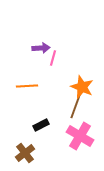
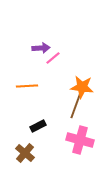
pink line: rotated 35 degrees clockwise
orange star: rotated 15 degrees counterclockwise
black rectangle: moved 3 px left, 1 px down
pink cross: moved 4 px down; rotated 16 degrees counterclockwise
brown cross: rotated 12 degrees counterclockwise
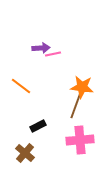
pink line: moved 4 px up; rotated 28 degrees clockwise
orange line: moved 6 px left; rotated 40 degrees clockwise
pink cross: rotated 20 degrees counterclockwise
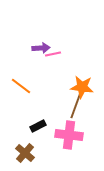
pink cross: moved 11 px left, 5 px up; rotated 12 degrees clockwise
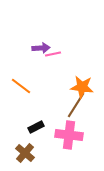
brown line: rotated 12 degrees clockwise
black rectangle: moved 2 px left, 1 px down
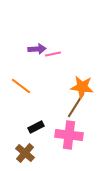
purple arrow: moved 4 px left, 1 px down
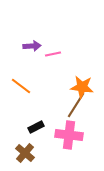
purple arrow: moved 5 px left, 3 px up
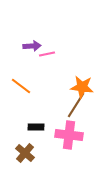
pink line: moved 6 px left
black rectangle: rotated 28 degrees clockwise
